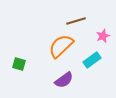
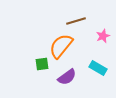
orange semicircle: rotated 8 degrees counterclockwise
cyan rectangle: moved 6 px right, 8 px down; rotated 66 degrees clockwise
green square: moved 23 px right; rotated 24 degrees counterclockwise
purple semicircle: moved 3 px right, 3 px up
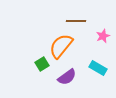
brown line: rotated 18 degrees clockwise
green square: rotated 24 degrees counterclockwise
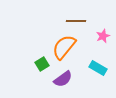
orange semicircle: moved 3 px right, 1 px down
purple semicircle: moved 4 px left, 2 px down
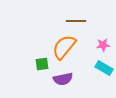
pink star: moved 9 px down; rotated 16 degrees clockwise
green square: rotated 24 degrees clockwise
cyan rectangle: moved 6 px right
purple semicircle: rotated 24 degrees clockwise
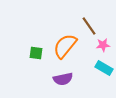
brown line: moved 13 px right, 5 px down; rotated 54 degrees clockwise
orange semicircle: moved 1 px right, 1 px up
green square: moved 6 px left, 11 px up; rotated 16 degrees clockwise
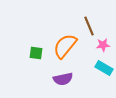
brown line: rotated 12 degrees clockwise
